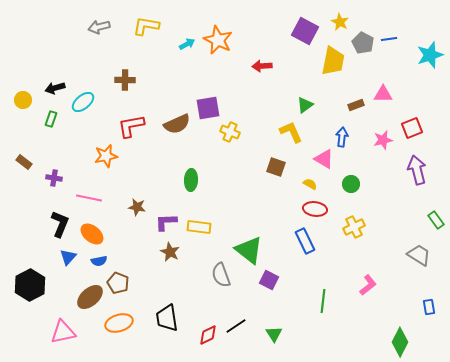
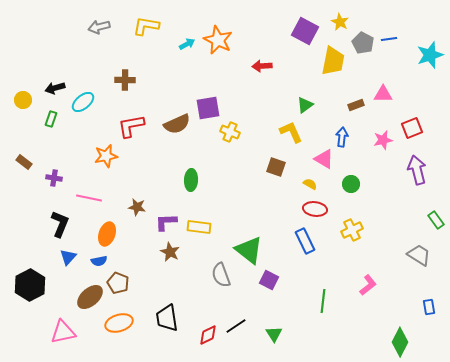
yellow cross at (354, 227): moved 2 px left, 3 px down
orange ellipse at (92, 234): moved 15 px right; rotated 70 degrees clockwise
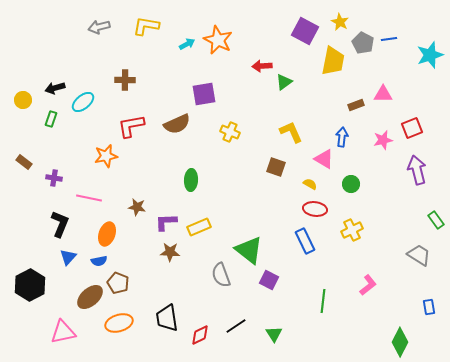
green triangle at (305, 105): moved 21 px left, 23 px up
purple square at (208, 108): moved 4 px left, 14 px up
yellow rectangle at (199, 227): rotated 30 degrees counterclockwise
brown star at (170, 252): rotated 24 degrees counterclockwise
red diamond at (208, 335): moved 8 px left
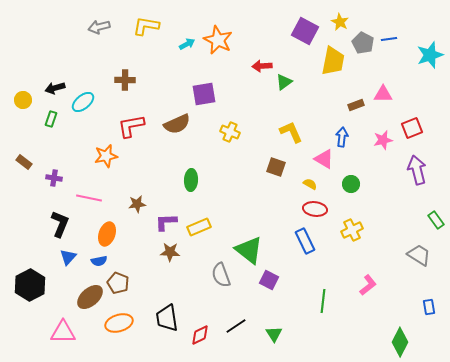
brown star at (137, 207): moved 3 px up; rotated 18 degrees counterclockwise
pink triangle at (63, 332): rotated 12 degrees clockwise
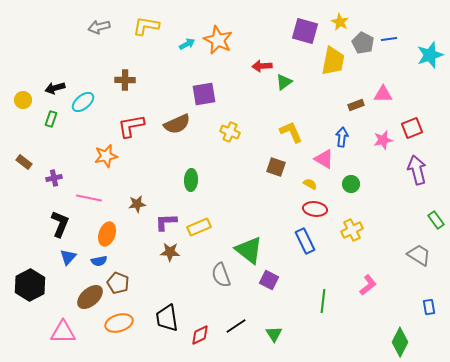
purple square at (305, 31): rotated 12 degrees counterclockwise
purple cross at (54, 178): rotated 21 degrees counterclockwise
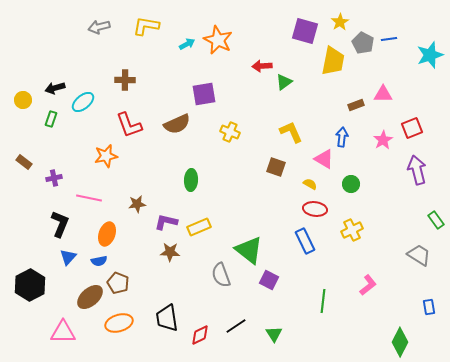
yellow star at (340, 22): rotated 12 degrees clockwise
red L-shape at (131, 126): moved 2 px left, 1 px up; rotated 100 degrees counterclockwise
pink star at (383, 140): rotated 18 degrees counterclockwise
purple L-shape at (166, 222): rotated 15 degrees clockwise
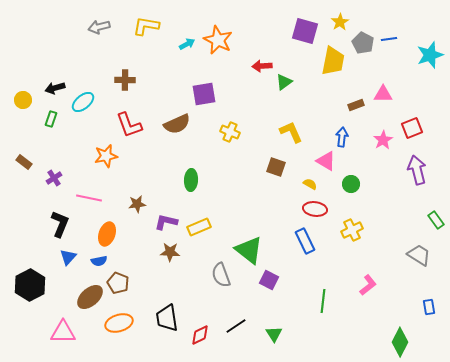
pink triangle at (324, 159): moved 2 px right, 2 px down
purple cross at (54, 178): rotated 21 degrees counterclockwise
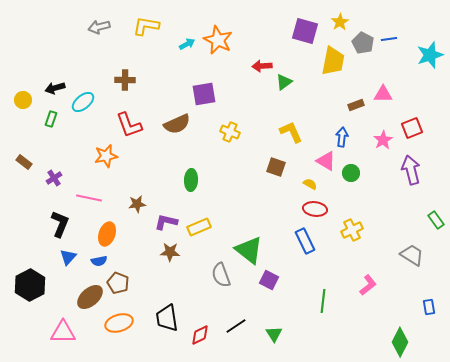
purple arrow at (417, 170): moved 6 px left
green circle at (351, 184): moved 11 px up
gray trapezoid at (419, 255): moved 7 px left
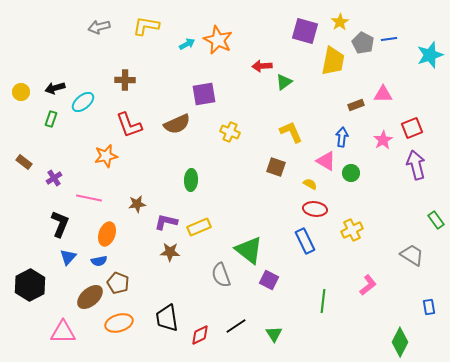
yellow circle at (23, 100): moved 2 px left, 8 px up
purple arrow at (411, 170): moved 5 px right, 5 px up
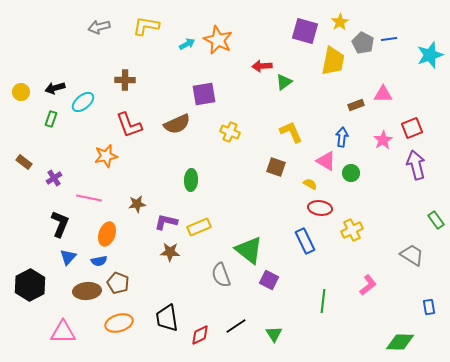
red ellipse at (315, 209): moved 5 px right, 1 px up
brown ellipse at (90, 297): moved 3 px left, 6 px up; rotated 36 degrees clockwise
green diamond at (400, 342): rotated 64 degrees clockwise
